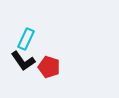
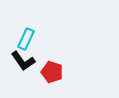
red pentagon: moved 3 px right, 5 px down
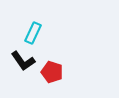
cyan rectangle: moved 7 px right, 6 px up
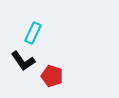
red pentagon: moved 4 px down
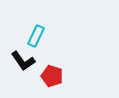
cyan rectangle: moved 3 px right, 3 px down
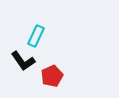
red pentagon: rotated 30 degrees clockwise
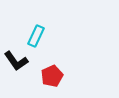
black L-shape: moved 7 px left
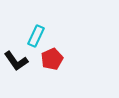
red pentagon: moved 17 px up
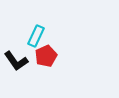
red pentagon: moved 6 px left, 3 px up
